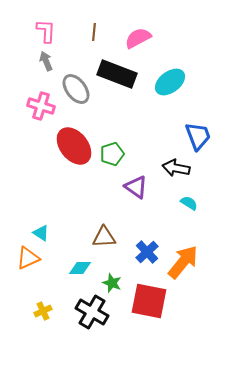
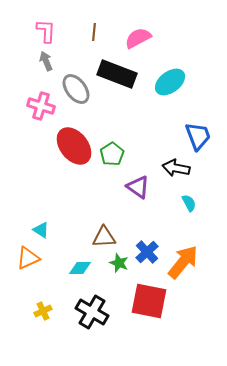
green pentagon: rotated 15 degrees counterclockwise
purple triangle: moved 2 px right
cyan semicircle: rotated 30 degrees clockwise
cyan triangle: moved 3 px up
green star: moved 7 px right, 20 px up
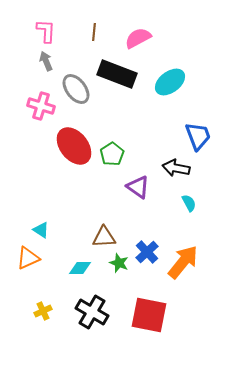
red square: moved 14 px down
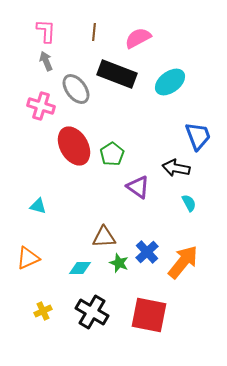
red ellipse: rotated 9 degrees clockwise
cyan triangle: moved 3 px left, 24 px up; rotated 18 degrees counterclockwise
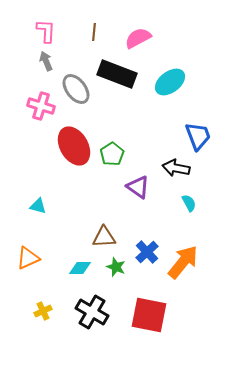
green star: moved 3 px left, 4 px down
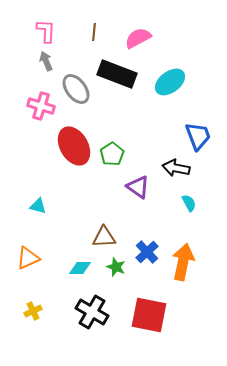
orange arrow: rotated 27 degrees counterclockwise
yellow cross: moved 10 px left
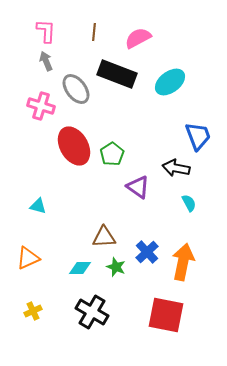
red square: moved 17 px right
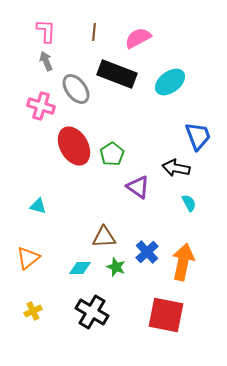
orange triangle: rotated 15 degrees counterclockwise
